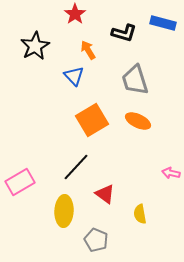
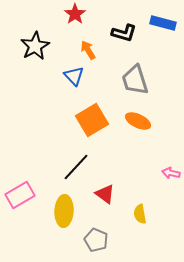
pink rectangle: moved 13 px down
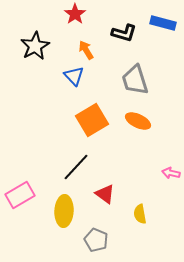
orange arrow: moved 2 px left
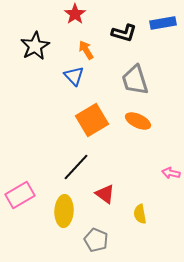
blue rectangle: rotated 25 degrees counterclockwise
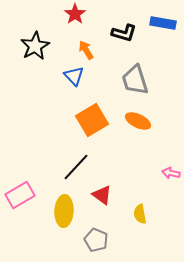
blue rectangle: rotated 20 degrees clockwise
red triangle: moved 3 px left, 1 px down
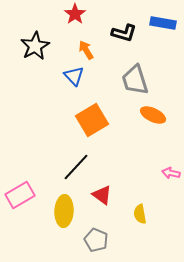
orange ellipse: moved 15 px right, 6 px up
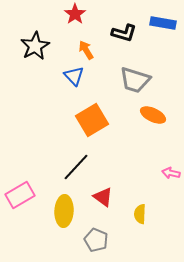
gray trapezoid: rotated 56 degrees counterclockwise
red triangle: moved 1 px right, 2 px down
yellow semicircle: rotated 12 degrees clockwise
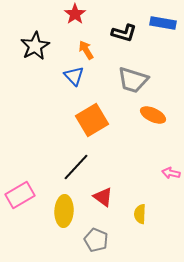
gray trapezoid: moved 2 px left
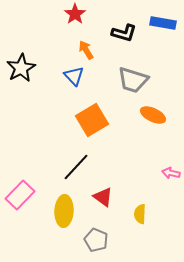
black star: moved 14 px left, 22 px down
pink rectangle: rotated 16 degrees counterclockwise
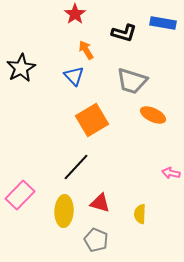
gray trapezoid: moved 1 px left, 1 px down
red triangle: moved 3 px left, 6 px down; rotated 20 degrees counterclockwise
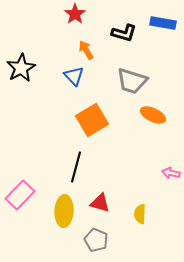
black line: rotated 28 degrees counterclockwise
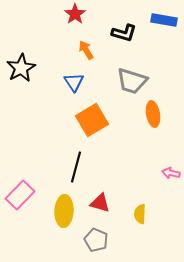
blue rectangle: moved 1 px right, 3 px up
blue triangle: moved 6 px down; rotated 10 degrees clockwise
orange ellipse: moved 1 px up; rotated 55 degrees clockwise
